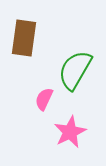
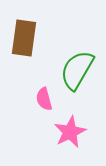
green semicircle: moved 2 px right
pink semicircle: rotated 40 degrees counterclockwise
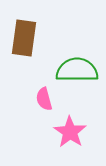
green semicircle: rotated 60 degrees clockwise
pink star: rotated 12 degrees counterclockwise
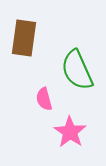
green semicircle: rotated 114 degrees counterclockwise
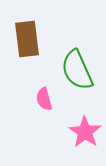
brown rectangle: moved 3 px right, 1 px down; rotated 15 degrees counterclockwise
pink star: moved 15 px right
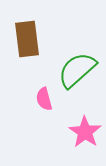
green semicircle: rotated 72 degrees clockwise
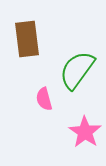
green semicircle: rotated 12 degrees counterclockwise
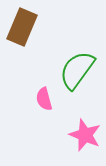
brown rectangle: moved 5 px left, 12 px up; rotated 30 degrees clockwise
pink star: moved 3 px down; rotated 12 degrees counterclockwise
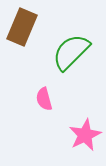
green semicircle: moved 6 px left, 18 px up; rotated 9 degrees clockwise
pink star: rotated 24 degrees clockwise
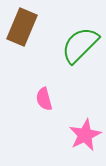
green semicircle: moved 9 px right, 7 px up
